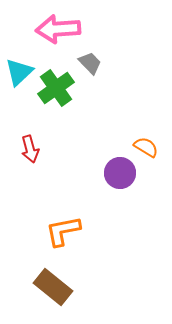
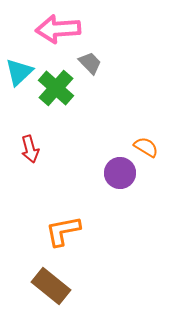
green cross: rotated 12 degrees counterclockwise
brown rectangle: moved 2 px left, 1 px up
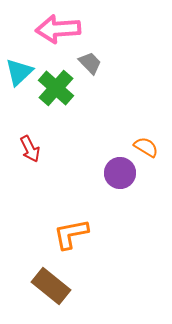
red arrow: rotated 12 degrees counterclockwise
orange L-shape: moved 8 px right, 3 px down
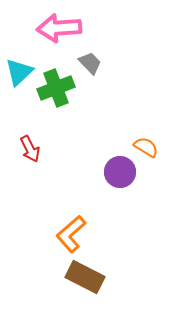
pink arrow: moved 1 px right, 1 px up
green cross: rotated 27 degrees clockwise
purple circle: moved 1 px up
orange L-shape: rotated 30 degrees counterclockwise
brown rectangle: moved 34 px right, 9 px up; rotated 12 degrees counterclockwise
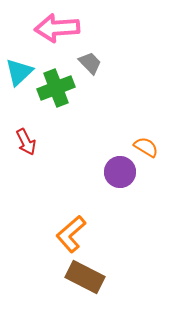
pink arrow: moved 2 px left
red arrow: moved 4 px left, 7 px up
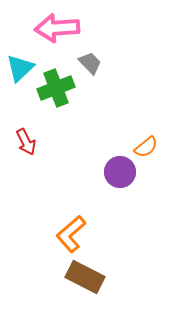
cyan triangle: moved 1 px right, 4 px up
orange semicircle: rotated 110 degrees clockwise
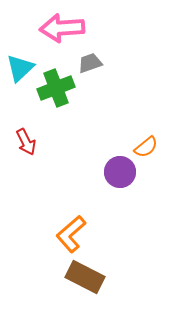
pink arrow: moved 5 px right
gray trapezoid: rotated 65 degrees counterclockwise
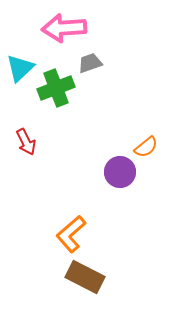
pink arrow: moved 2 px right
